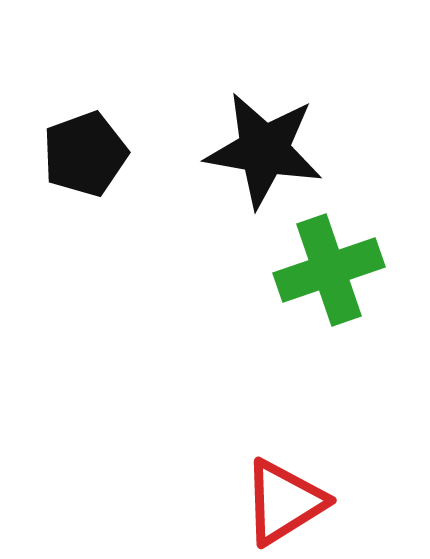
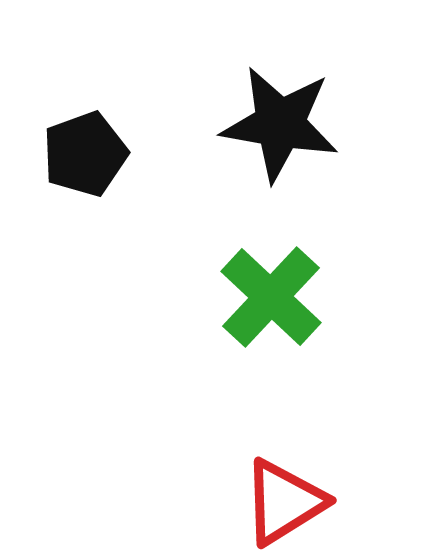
black star: moved 16 px right, 26 px up
green cross: moved 58 px left, 27 px down; rotated 28 degrees counterclockwise
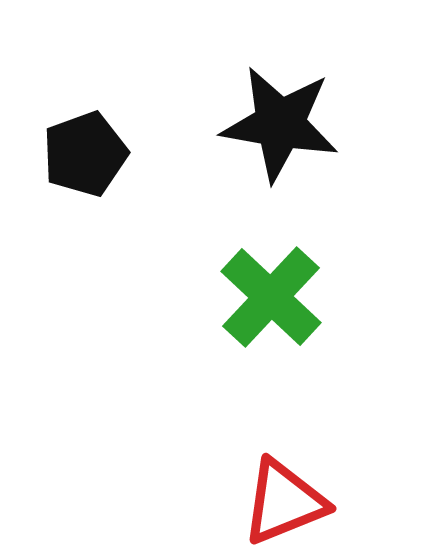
red triangle: rotated 10 degrees clockwise
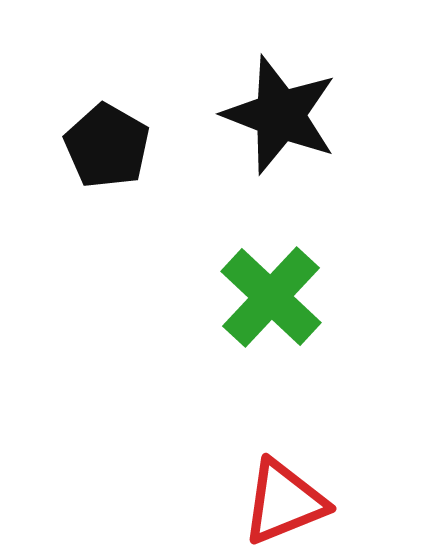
black star: moved 9 px up; rotated 11 degrees clockwise
black pentagon: moved 22 px right, 8 px up; rotated 22 degrees counterclockwise
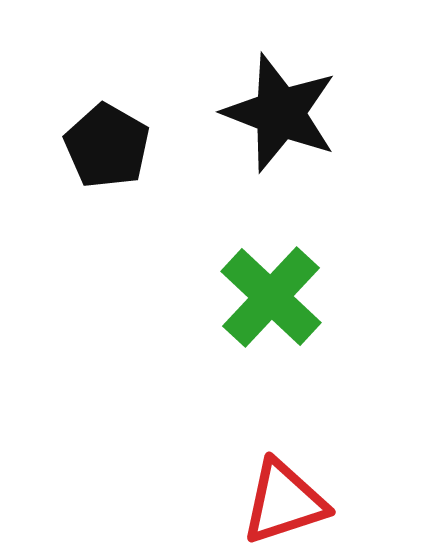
black star: moved 2 px up
red triangle: rotated 4 degrees clockwise
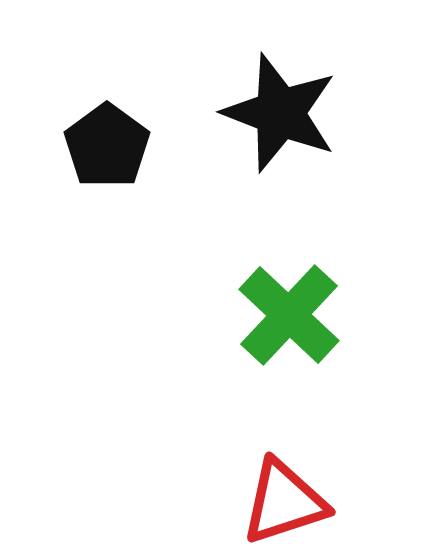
black pentagon: rotated 6 degrees clockwise
green cross: moved 18 px right, 18 px down
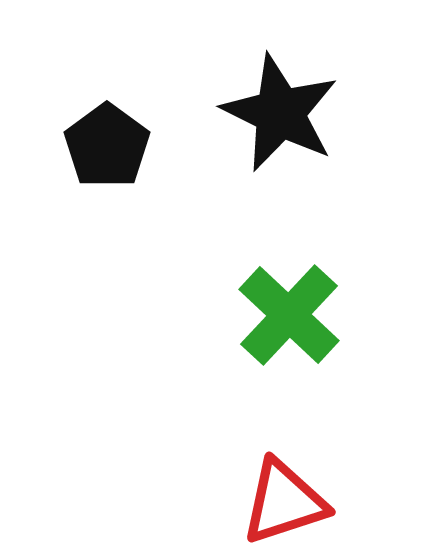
black star: rotated 5 degrees clockwise
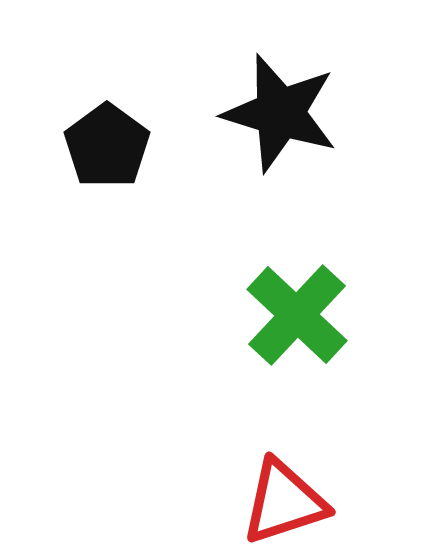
black star: rotated 9 degrees counterclockwise
green cross: moved 8 px right
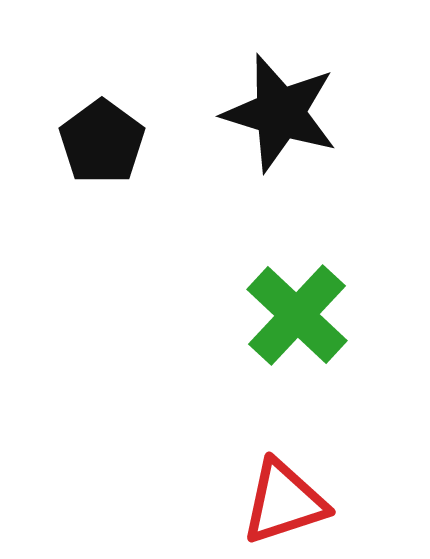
black pentagon: moved 5 px left, 4 px up
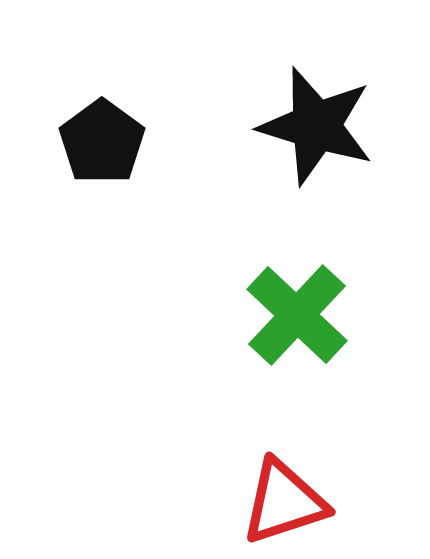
black star: moved 36 px right, 13 px down
